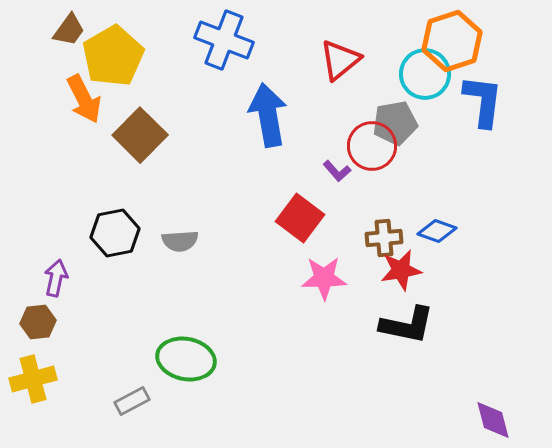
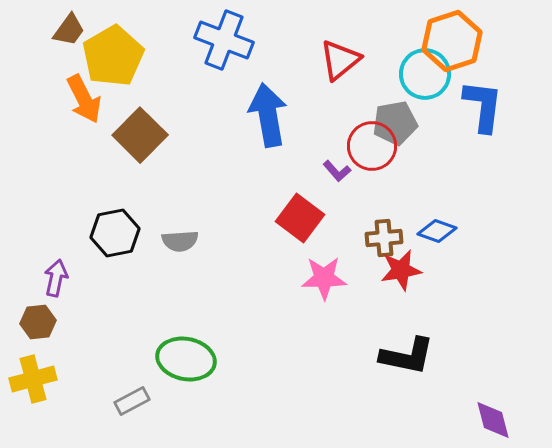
blue L-shape: moved 5 px down
black L-shape: moved 31 px down
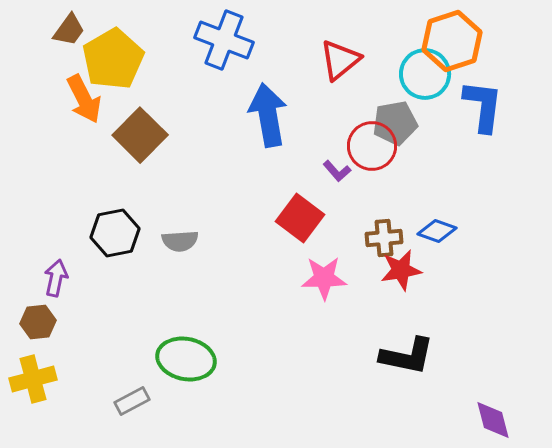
yellow pentagon: moved 3 px down
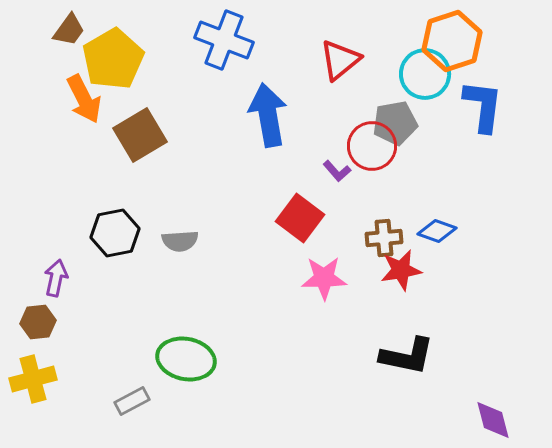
brown square: rotated 14 degrees clockwise
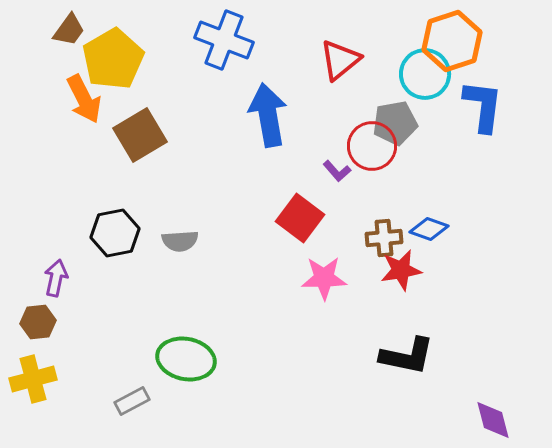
blue diamond: moved 8 px left, 2 px up
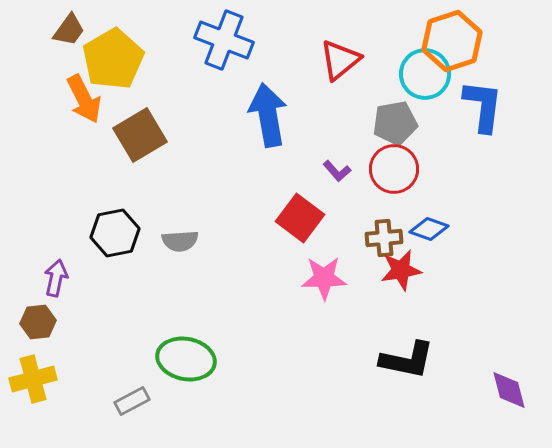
red circle: moved 22 px right, 23 px down
black L-shape: moved 4 px down
purple diamond: moved 16 px right, 30 px up
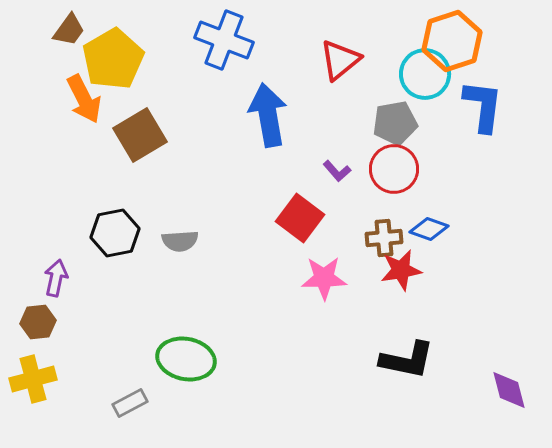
gray rectangle: moved 2 px left, 2 px down
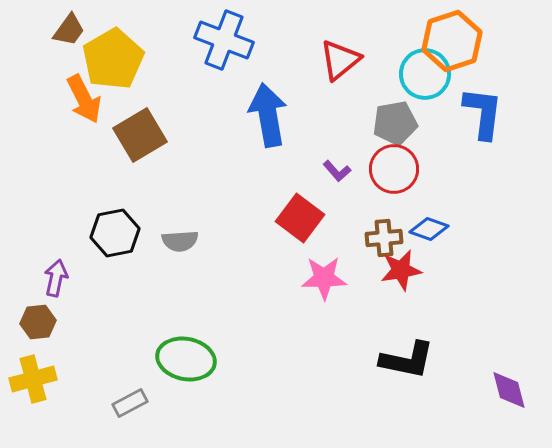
blue L-shape: moved 7 px down
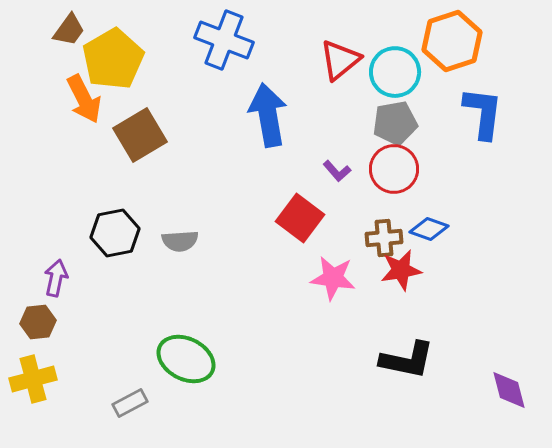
cyan circle: moved 30 px left, 2 px up
pink star: moved 9 px right; rotated 9 degrees clockwise
green ellipse: rotated 16 degrees clockwise
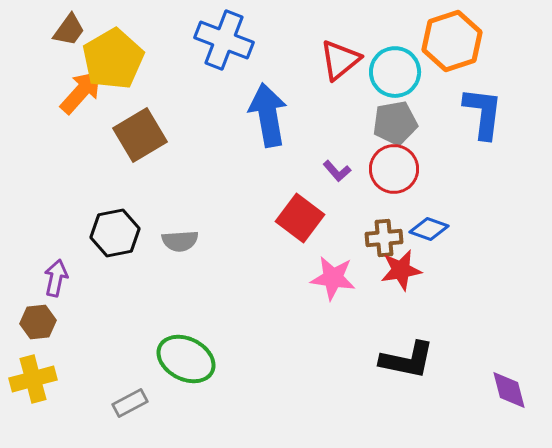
orange arrow: moved 3 px left, 7 px up; rotated 111 degrees counterclockwise
